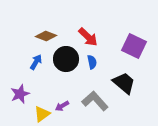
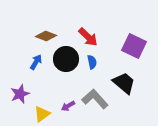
gray L-shape: moved 2 px up
purple arrow: moved 6 px right
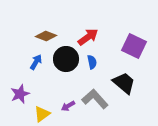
red arrow: rotated 80 degrees counterclockwise
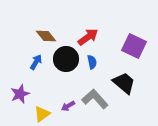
brown diamond: rotated 30 degrees clockwise
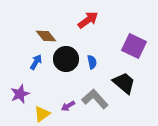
red arrow: moved 17 px up
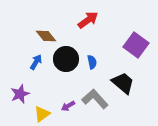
purple square: moved 2 px right, 1 px up; rotated 10 degrees clockwise
black trapezoid: moved 1 px left
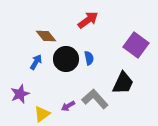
blue semicircle: moved 3 px left, 4 px up
black trapezoid: rotated 75 degrees clockwise
